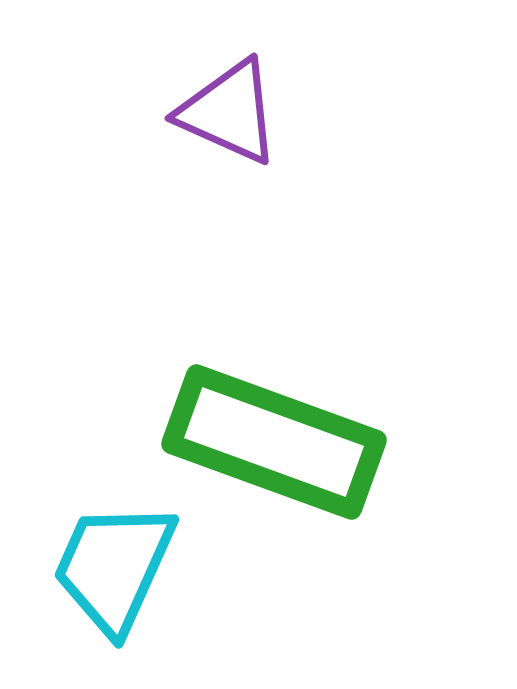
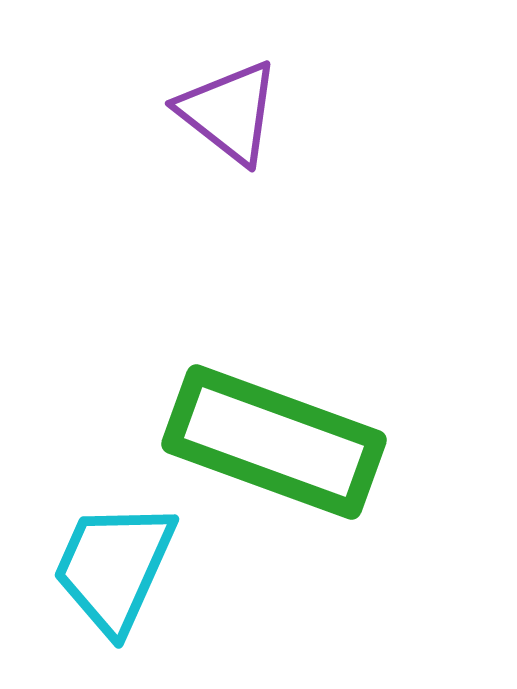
purple triangle: rotated 14 degrees clockwise
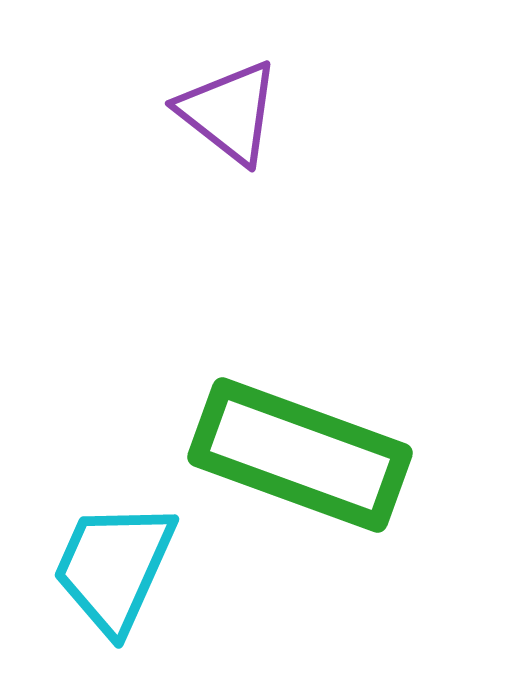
green rectangle: moved 26 px right, 13 px down
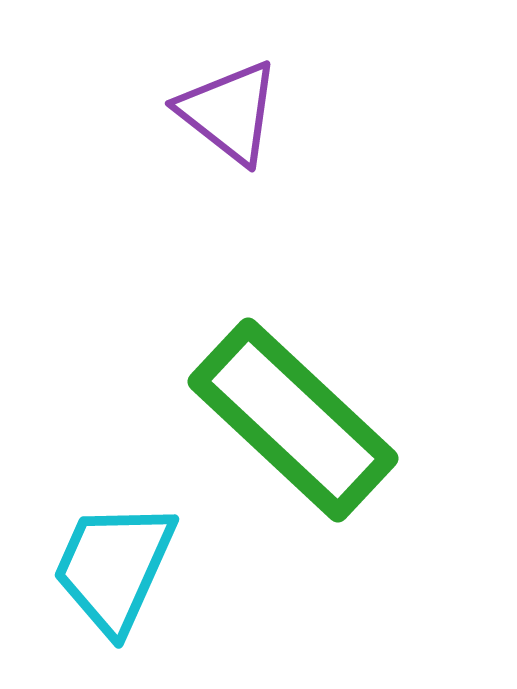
green rectangle: moved 7 px left, 35 px up; rotated 23 degrees clockwise
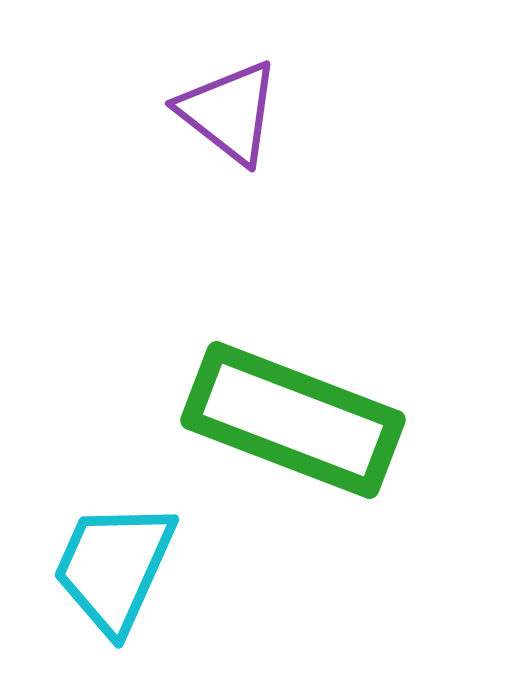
green rectangle: rotated 22 degrees counterclockwise
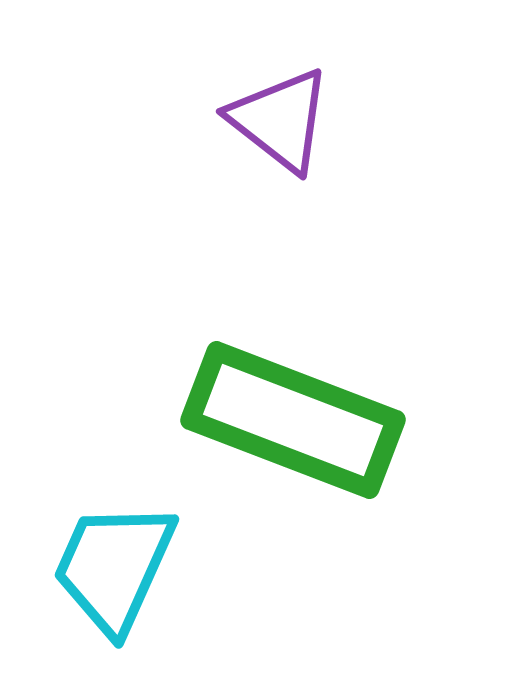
purple triangle: moved 51 px right, 8 px down
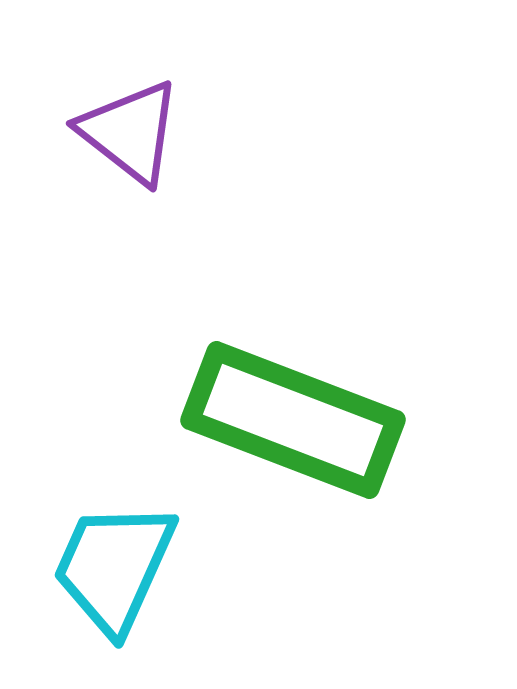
purple triangle: moved 150 px left, 12 px down
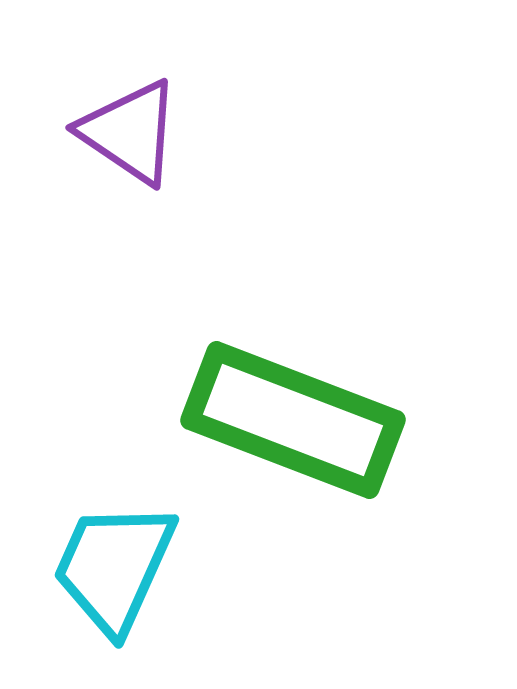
purple triangle: rotated 4 degrees counterclockwise
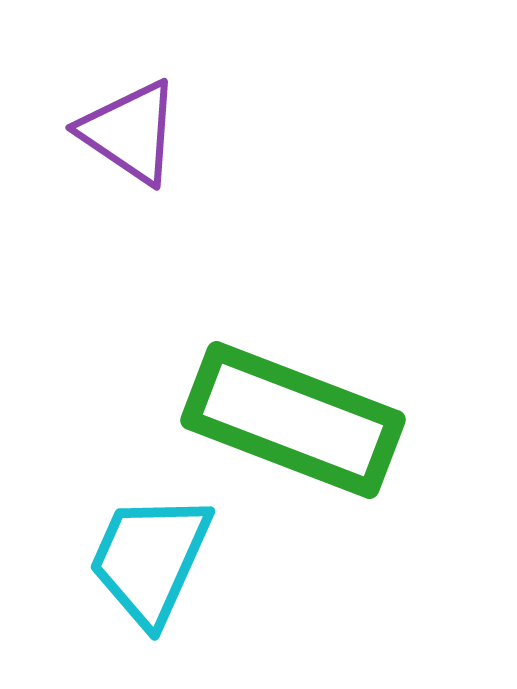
cyan trapezoid: moved 36 px right, 8 px up
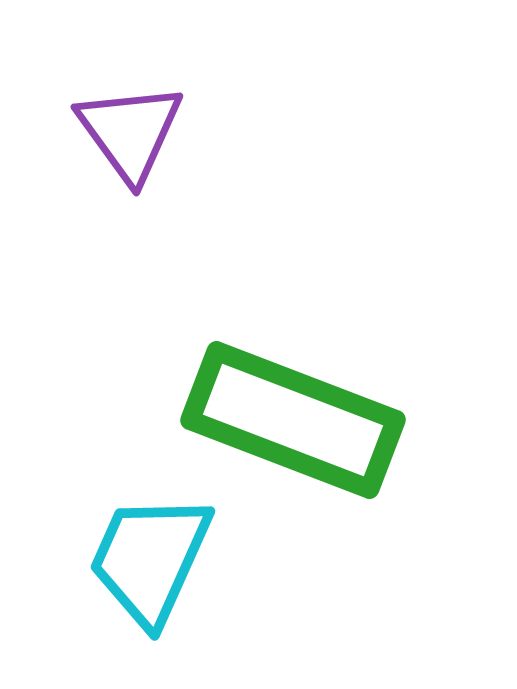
purple triangle: rotated 20 degrees clockwise
